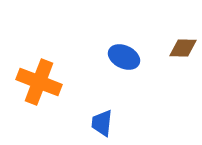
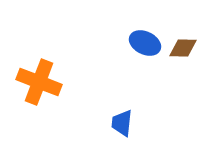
blue ellipse: moved 21 px right, 14 px up
blue trapezoid: moved 20 px right
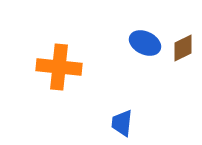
brown diamond: rotated 28 degrees counterclockwise
orange cross: moved 20 px right, 15 px up; rotated 15 degrees counterclockwise
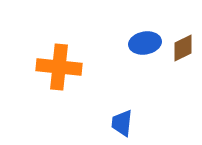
blue ellipse: rotated 36 degrees counterclockwise
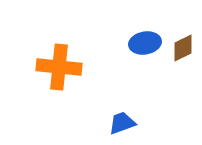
blue trapezoid: rotated 64 degrees clockwise
